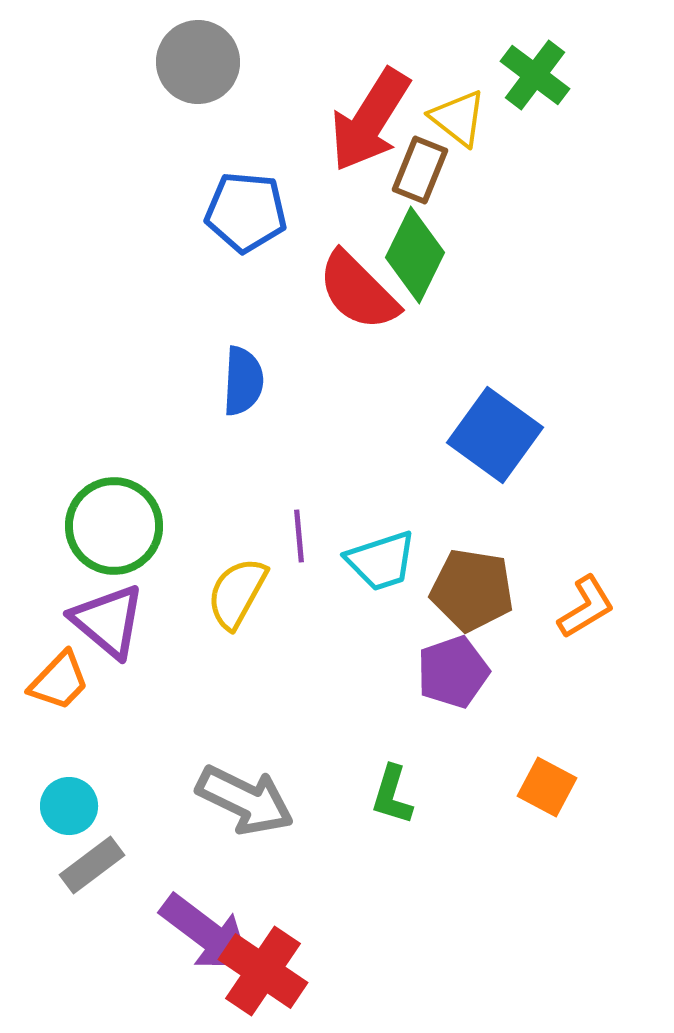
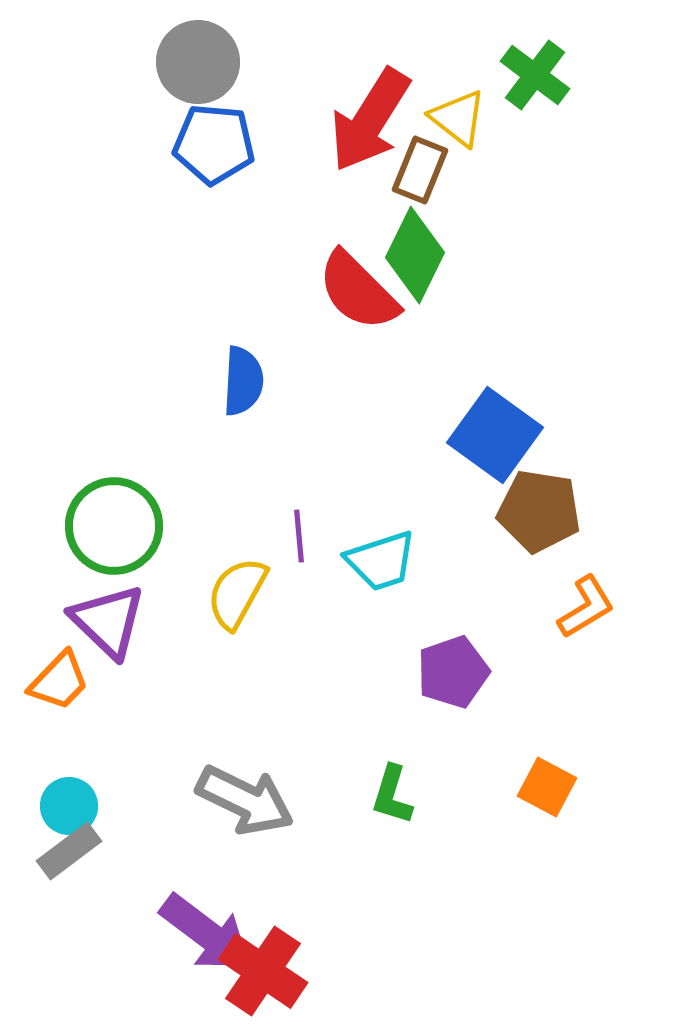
blue pentagon: moved 32 px left, 68 px up
brown pentagon: moved 67 px right, 79 px up
purple triangle: rotated 4 degrees clockwise
gray rectangle: moved 23 px left, 14 px up
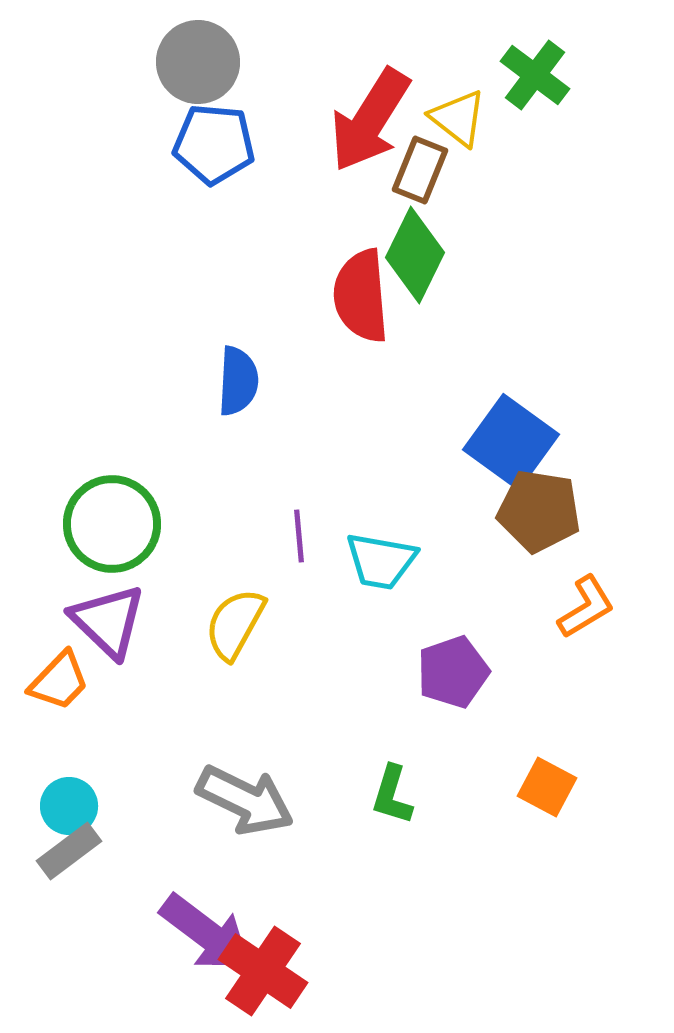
red semicircle: moved 3 px right, 5 px down; rotated 40 degrees clockwise
blue semicircle: moved 5 px left
blue square: moved 16 px right, 7 px down
green circle: moved 2 px left, 2 px up
cyan trapezoid: rotated 28 degrees clockwise
yellow semicircle: moved 2 px left, 31 px down
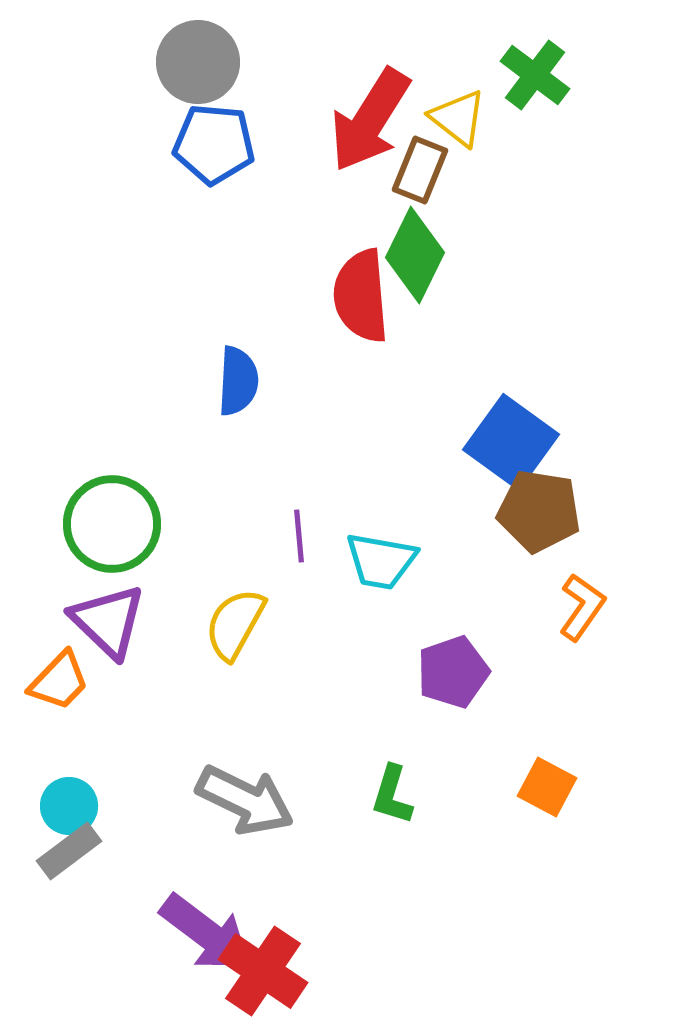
orange L-shape: moved 4 px left; rotated 24 degrees counterclockwise
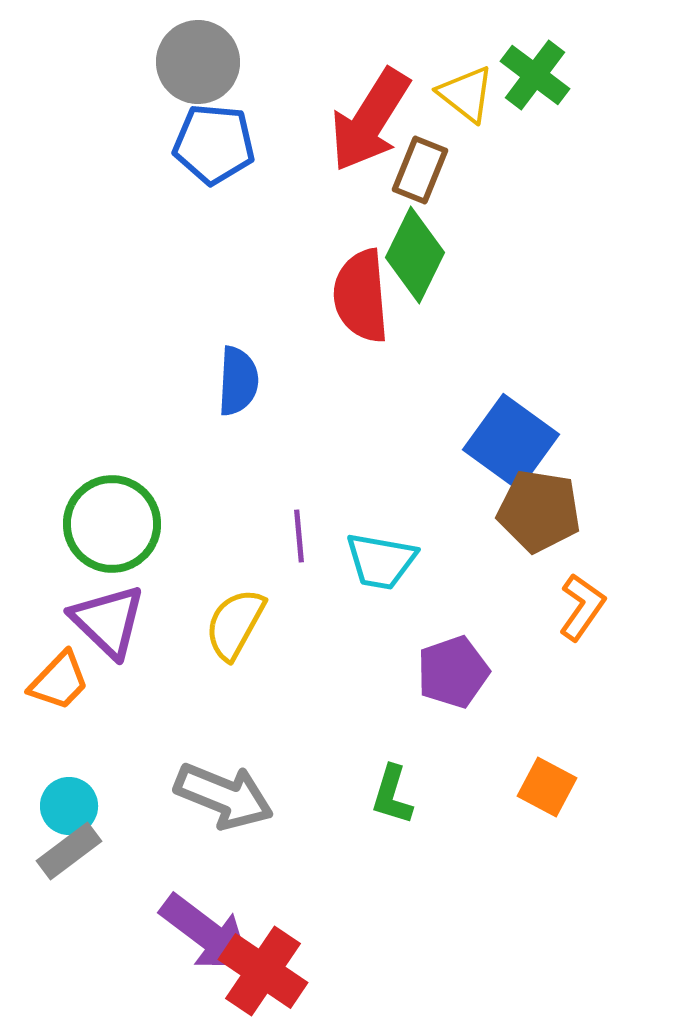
yellow triangle: moved 8 px right, 24 px up
gray arrow: moved 21 px left, 4 px up; rotated 4 degrees counterclockwise
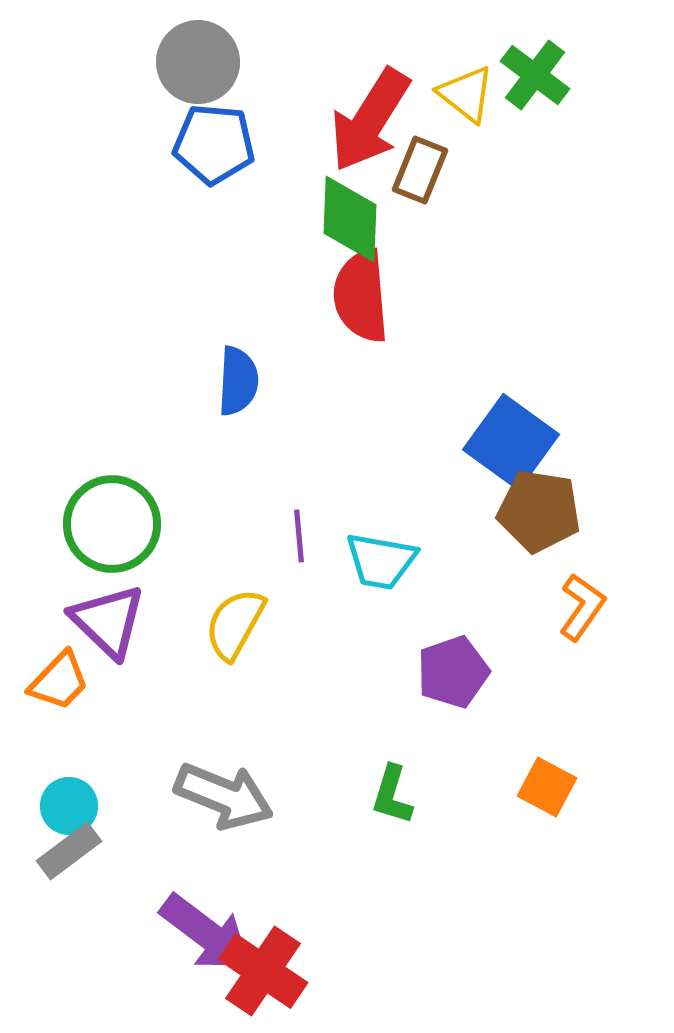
green diamond: moved 65 px left, 36 px up; rotated 24 degrees counterclockwise
